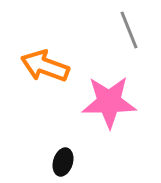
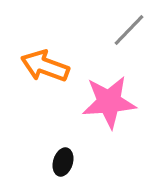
gray line: rotated 66 degrees clockwise
pink star: rotated 4 degrees counterclockwise
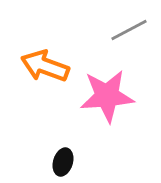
gray line: rotated 18 degrees clockwise
pink star: moved 2 px left, 6 px up
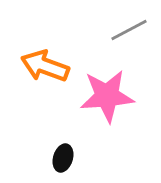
black ellipse: moved 4 px up
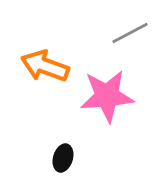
gray line: moved 1 px right, 3 px down
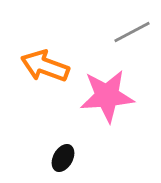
gray line: moved 2 px right, 1 px up
black ellipse: rotated 12 degrees clockwise
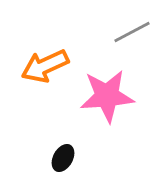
orange arrow: rotated 45 degrees counterclockwise
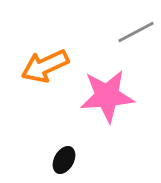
gray line: moved 4 px right
black ellipse: moved 1 px right, 2 px down
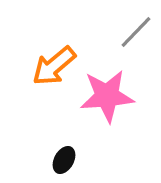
gray line: rotated 18 degrees counterclockwise
orange arrow: moved 9 px right; rotated 15 degrees counterclockwise
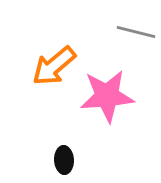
gray line: rotated 60 degrees clockwise
black ellipse: rotated 32 degrees counterclockwise
